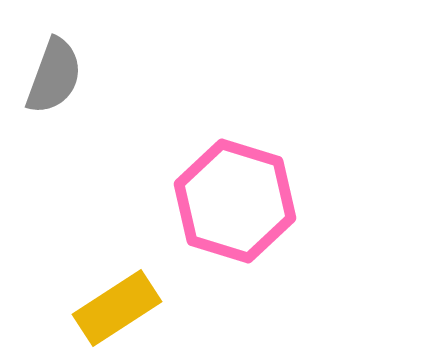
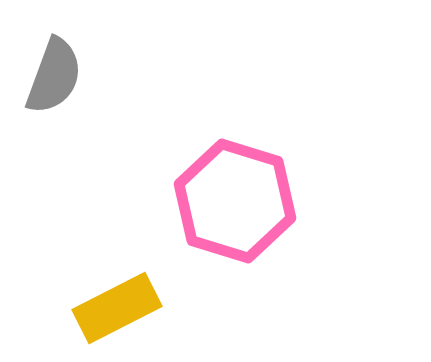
yellow rectangle: rotated 6 degrees clockwise
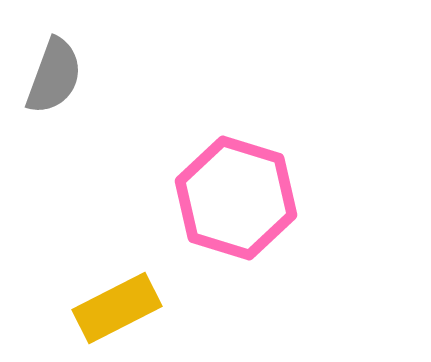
pink hexagon: moved 1 px right, 3 px up
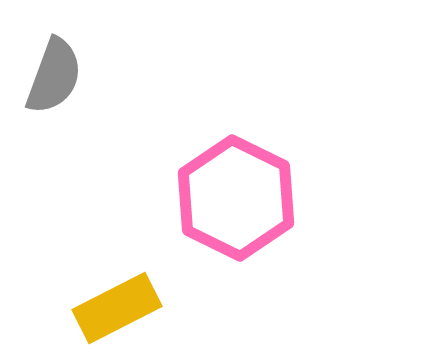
pink hexagon: rotated 9 degrees clockwise
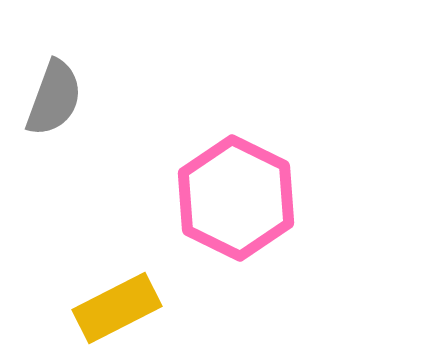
gray semicircle: moved 22 px down
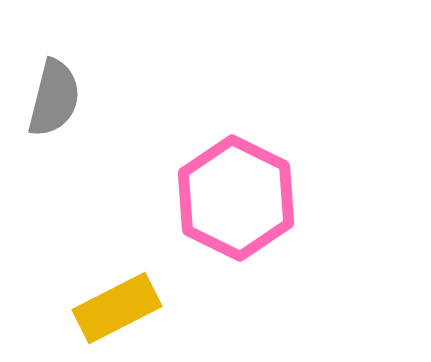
gray semicircle: rotated 6 degrees counterclockwise
